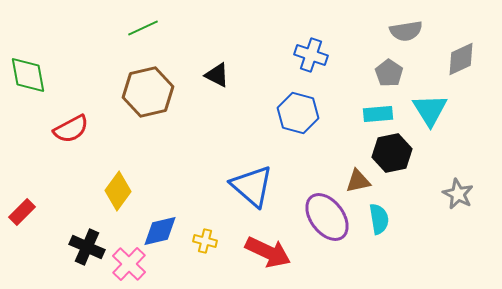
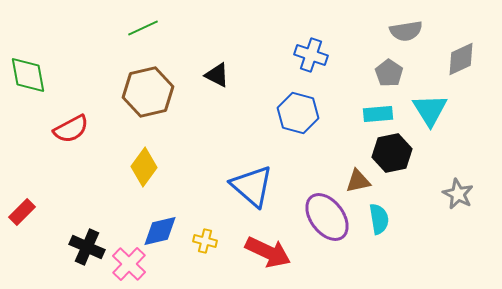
yellow diamond: moved 26 px right, 24 px up
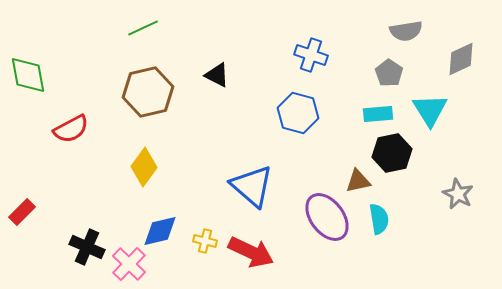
red arrow: moved 17 px left
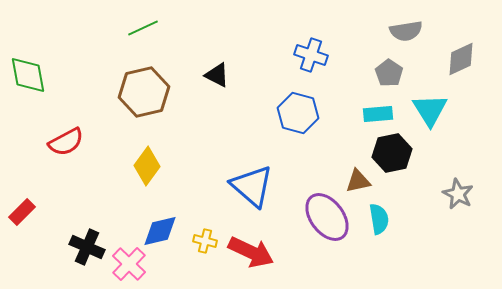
brown hexagon: moved 4 px left
red semicircle: moved 5 px left, 13 px down
yellow diamond: moved 3 px right, 1 px up
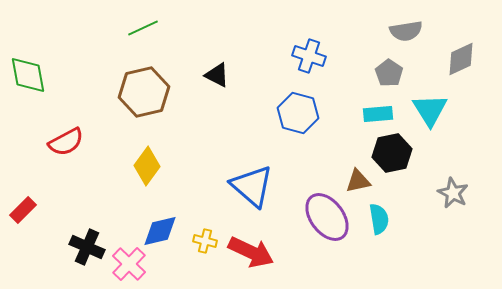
blue cross: moved 2 px left, 1 px down
gray star: moved 5 px left, 1 px up
red rectangle: moved 1 px right, 2 px up
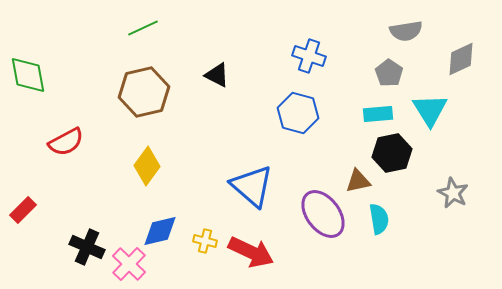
purple ellipse: moved 4 px left, 3 px up
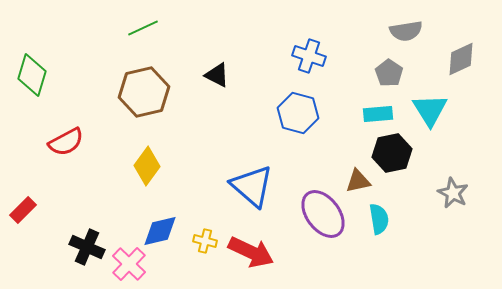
green diamond: moved 4 px right; rotated 27 degrees clockwise
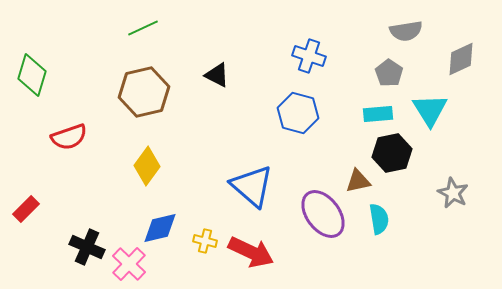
red semicircle: moved 3 px right, 5 px up; rotated 9 degrees clockwise
red rectangle: moved 3 px right, 1 px up
blue diamond: moved 3 px up
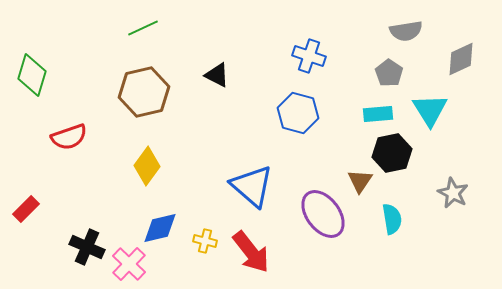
brown triangle: moved 2 px right; rotated 44 degrees counterclockwise
cyan semicircle: moved 13 px right
red arrow: rotated 27 degrees clockwise
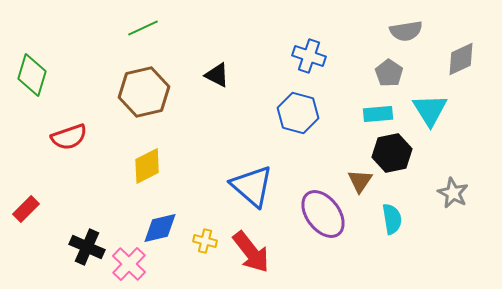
yellow diamond: rotated 27 degrees clockwise
